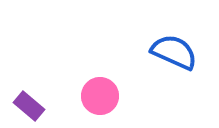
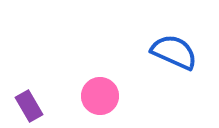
purple rectangle: rotated 20 degrees clockwise
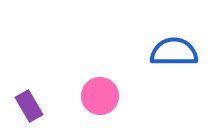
blue semicircle: rotated 24 degrees counterclockwise
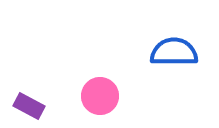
purple rectangle: rotated 32 degrees counterclockwise
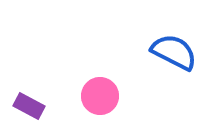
blue semicircle: rotated 27 degrees clockwise
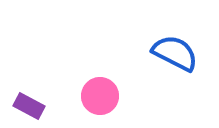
blue semicircle: moved 1 px right, 1 px down
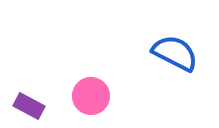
pink circle: moved 9 px left
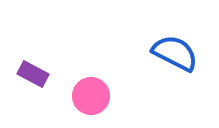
purple rectangle: moved 4 px right, 32 px up
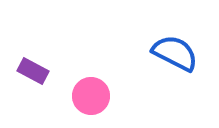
purple rectangle: moved 3 px up
